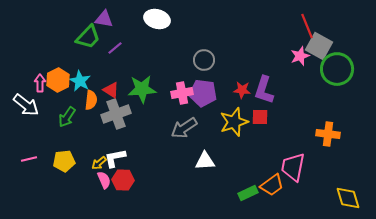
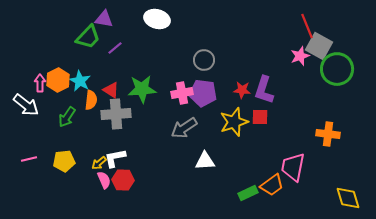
gray cross: rotated 16 degrees clockwise
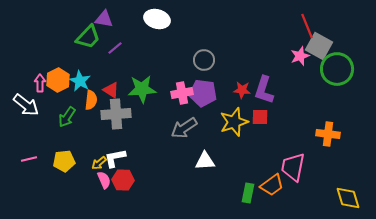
green rectangle: rotated 54 degrees counterclockwise
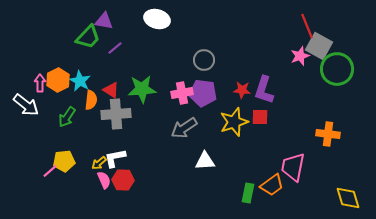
purple triangle: moved 2 px down
pink line: moved 21 px right, 12 px down; rotated 28 degrees counterclockwise
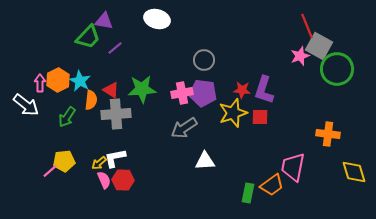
yellow star: moved 1 px left, 9 px up
yellow diamond: moved 6 px right, 26 px up
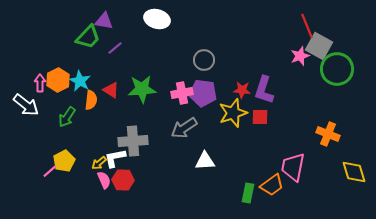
gray cross: moved 17 px right, 27 px down
orange cross: rotated 15 degrees clockwise
yellow pentagon: rotated 20 degrees counterclockwise
